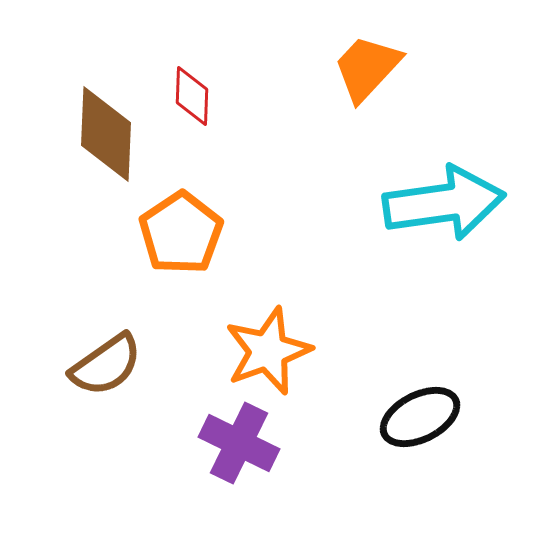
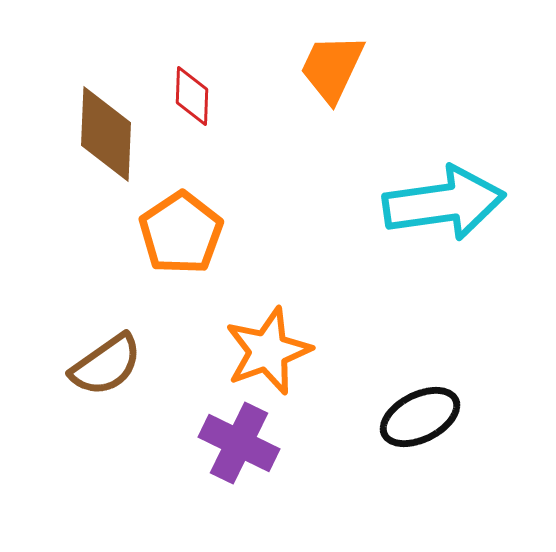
orange trapezoid: moved 35 px left; rotated 18 degrees counterclockwise
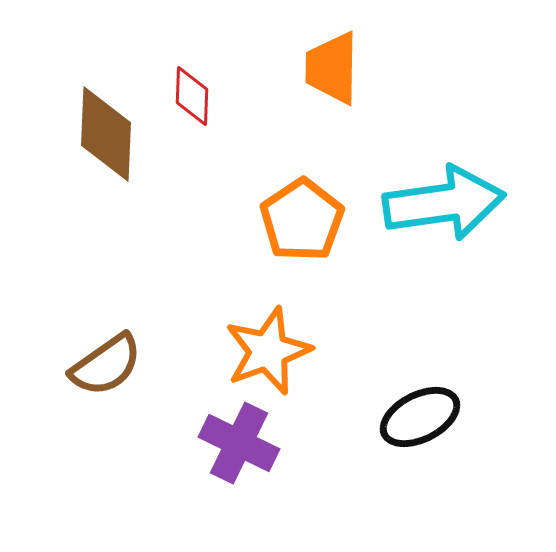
orange trapezoid: rotated 24 degrees counterclockwise
orange pentagon: moved 121 px right, 13 px up
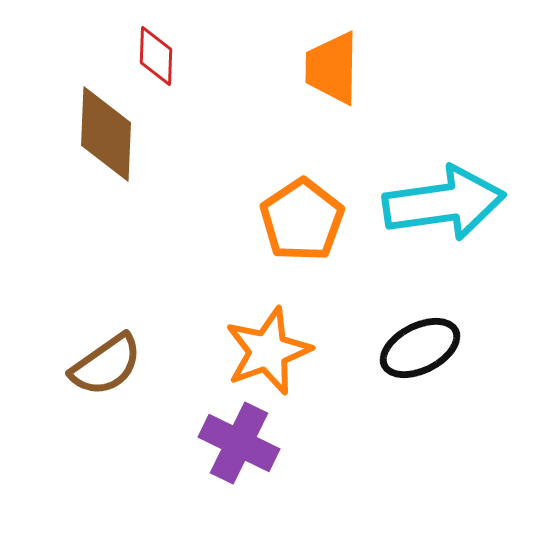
red diamond: moved 36 px left, 40 px up
black ellipse: moved 69 px up
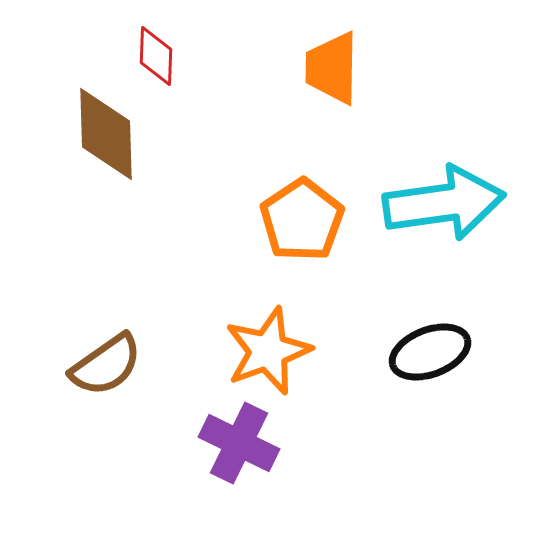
brown diamond: rotated 4 degrees counterclockwise
black ellipse: moved 10 px right, 4 px down; rotated 6 degrees clockwise
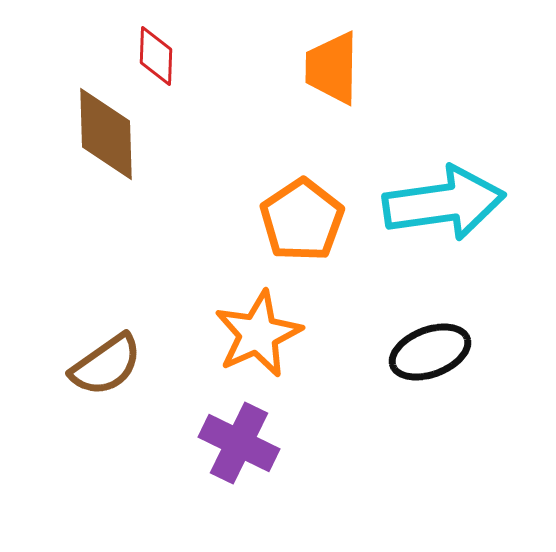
orange star: moved 10 px left, 17 px up; rotated 4 degrees counterclockwise
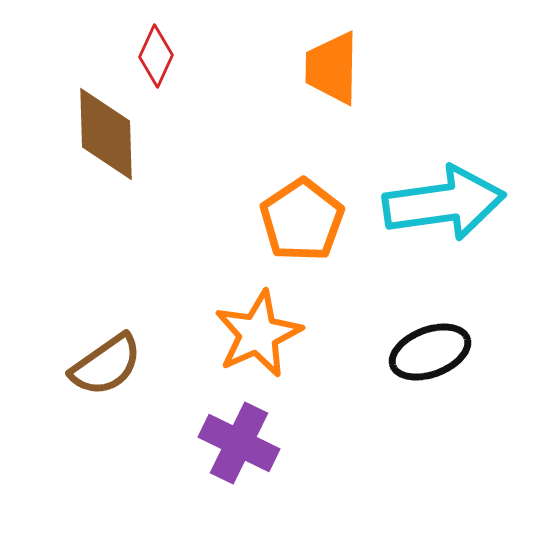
red diamond: rotated 22 degrees clockwise
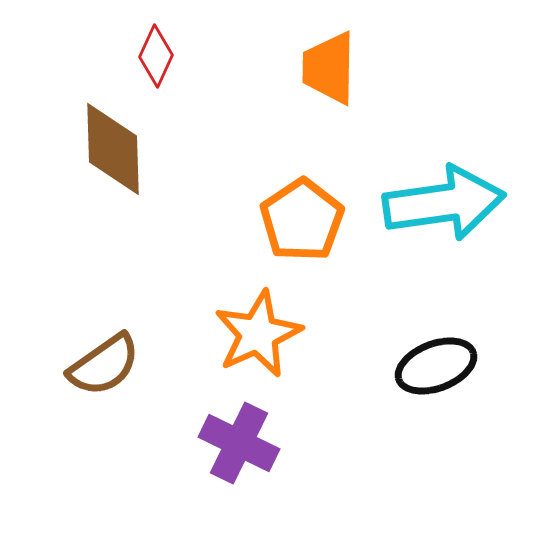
orange trapezoid: moved 3 px left
brown diamond: moved 7 px right, 15 px down
black ellipse: moved 6 px right, 14 px down
brown semicircle: moved 2 px left
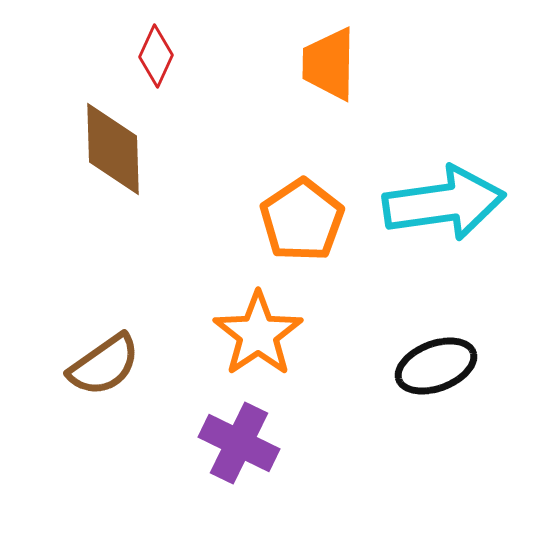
orange trapezoid: moved 4 px up
orange star: rotated 10 degrees counterclockwise
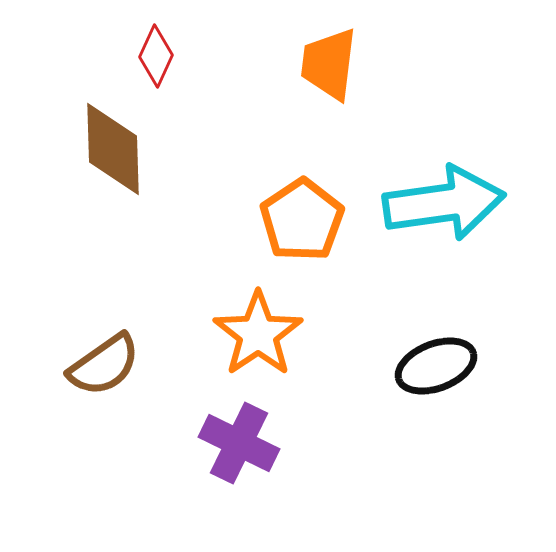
orange trapezoid: rotated 6 degrees clockwise
